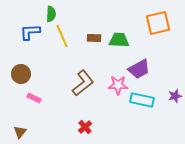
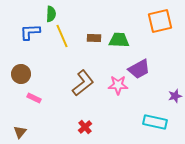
orange square: moved 2 px right, 2 px up
cyan rectangle: moved 13 px right, 22 px down
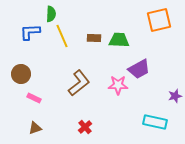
orange square: moved 1 px left, 1 px up
brown L-shape: moved 4 px left
brown triangle: moved 15 px right, 4 px up; rotated 32 degrees clockwise
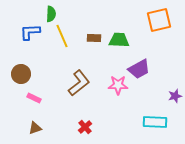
cyan rectangle: rotated 10 degrees counterclockwise
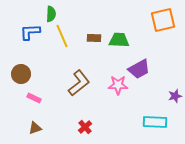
orange square: moved 4 px right
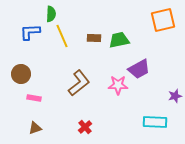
green trapezoid: rotated 15 degrees counterclockwise
pink rectangle: rotated 16 degrees counterclockwise
